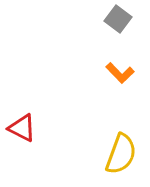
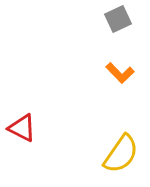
gray square: rotated 28 degrees clockwise
yellow semicircle: rotated 15 degrees clockwise
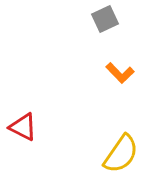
gray square: moved 13 px left
red triangle: moved 1 px right, 1 px up
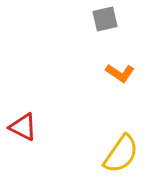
gray square: rotated 12 degrees clockwise
orange L-shape: rotated 12 degrees counterclockwise
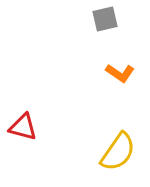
red triangle: rotated 12 degrees counterclockwise
yellow semicircle: moved 3 px left, 2 px up
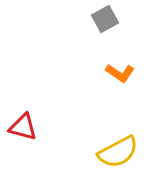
gray square: rotated 16 degrees counterclockwise
yellow semicircle: rotated 27 degrees clockwise
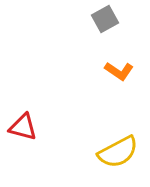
orange L-shape: moved 1 px left, 2 px up
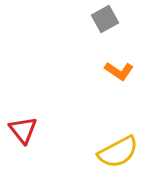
red triangle: moved 3 px down; rotated 36 degrees clockwise
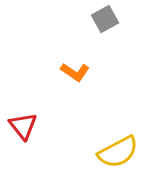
orange L-shape: moved 44 px left, 1 px down
red triangle: moved 4 px up
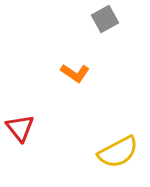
orange L-shape: moved 1 px down
red triangle: moved 3 px left, 2 px down
